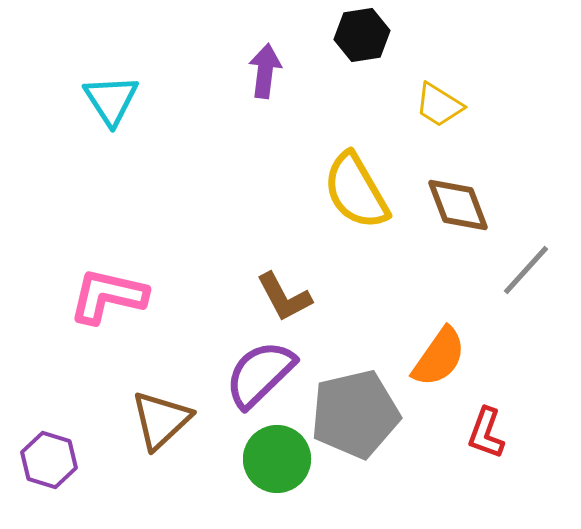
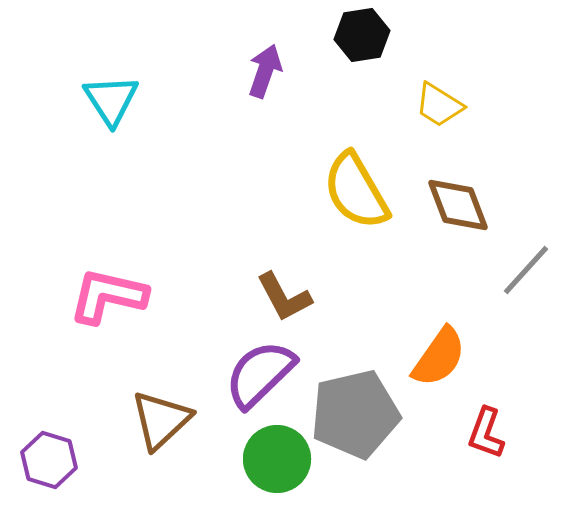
purple arrow: rotated 12 degrees clockwise
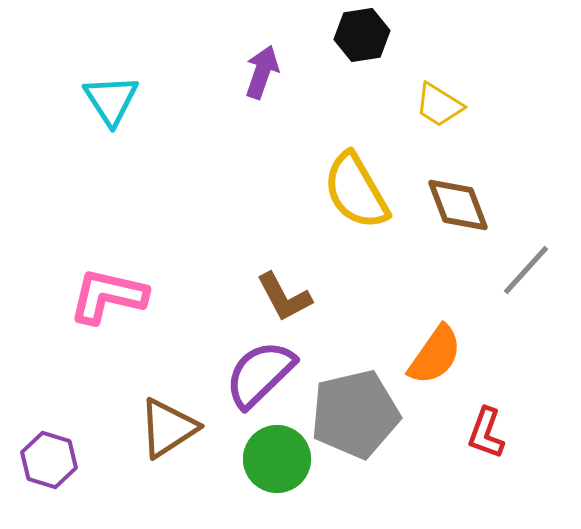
purple arrow: moved 3 px left, 1 px down
orange semicircle: moved 4 px left, 2 px up
brown triangle: moved 7 px right, 8 px down; rotated 10 degrees clockwise
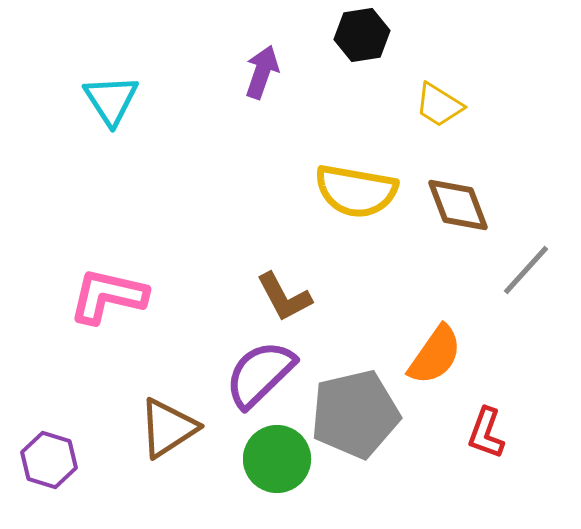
yellow semicircle: rotated 50 degrees counterclockwise
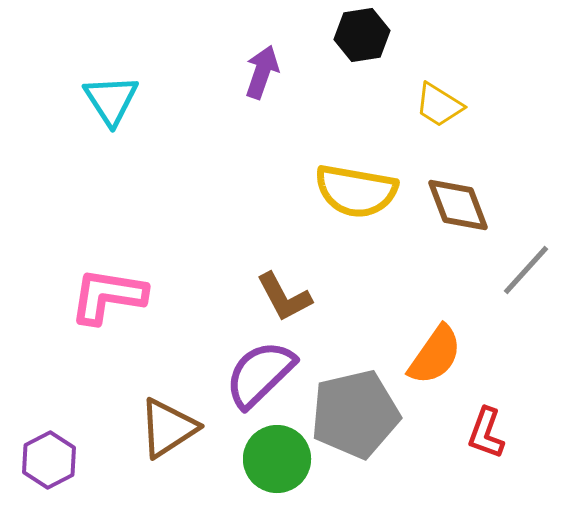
pink L-shape: rotated 4 degrees counterclockwise
purple hexagon: rotated 16 degrees clockwise
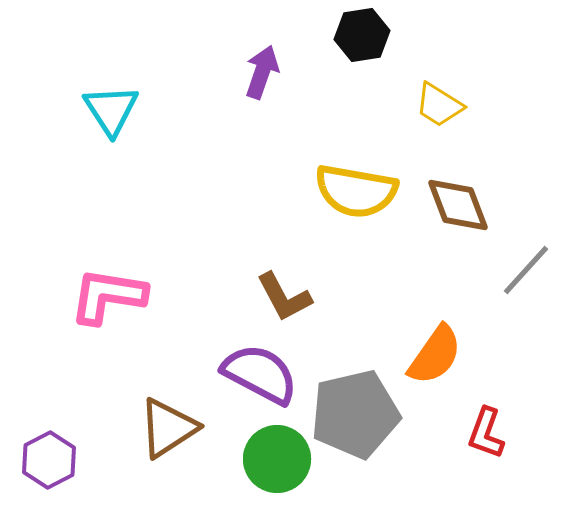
cyan triangle: moved 10 px down
purple semicircle: rotated 72 degrees clockwise
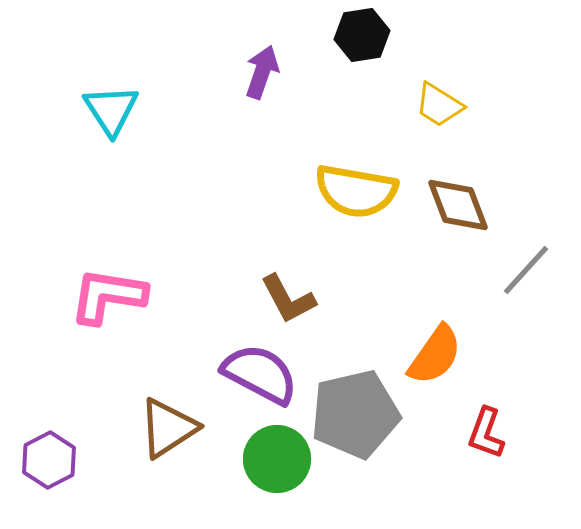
brown L-shape: moved 4 px right, 2 px down
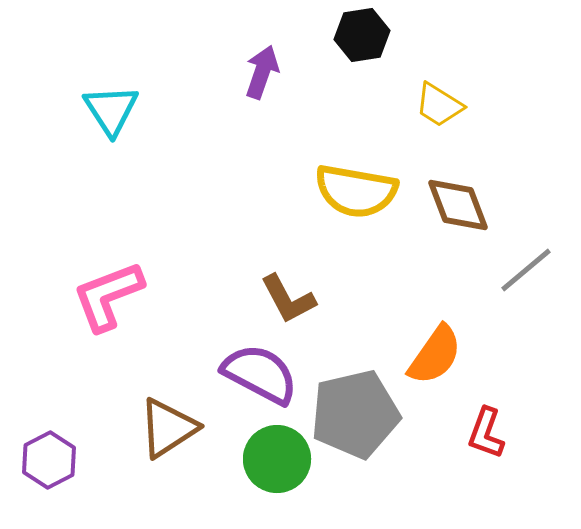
gray line: rotated 8 degrees clockwise
pink L-shape: rotated 30 degrees counterclockwise
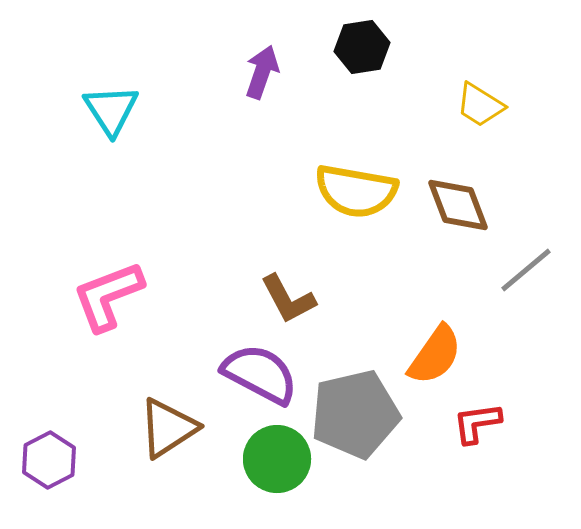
black hexagon: moved 12 px down
yellow trapezoid: moved 41 px right
red L-shape: moved 9 px left, 10 px up; rotated 62 degrees clockwise
